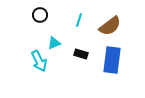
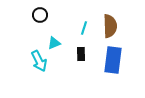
cyan line: moved 5 px right, 8 px down
brown semicircle: rotated 55 degrees counterclockwise
black rectangle: rotated 72 degrees clockwise
blue rectangle: moved 1 px right
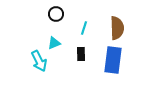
black circle: moved 16 px right, 1 px up
brown semicircle: moved 7 px right, 2 px down
